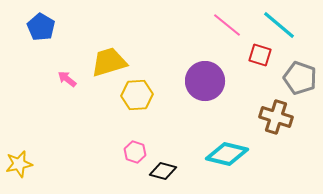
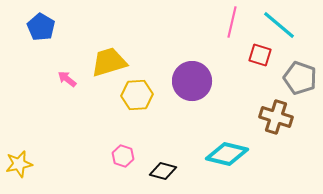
pink line: moved 5 px right, 3 px up; rotated 64 degrees clockwise
purple circle: moved 13 px left
pink hexagon: moved 12 px left, 4 px down
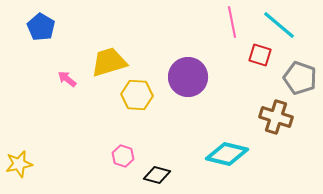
pink line: rotated 24 degrees counterclockwise
purple circle: moved 4 px left, 4 px up
yellow hexagon: rotated 8 degrees clockwise
black diamond: moved 6 px left, 4 px down
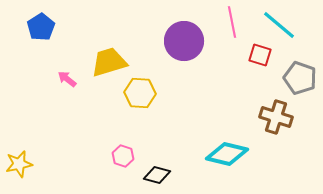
blue pentagon: rotated 8 degrees clockwise
purple circle: moved 4 px left, 36 px up
yellow hexagon: moved 3 px right, 2 px up
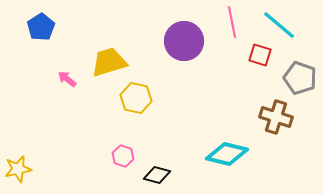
yellow hexagon: moved 4 px left, 5 px down; rotated 8 degrees clockwise
yellow star: moved 1 px left, 5 px down
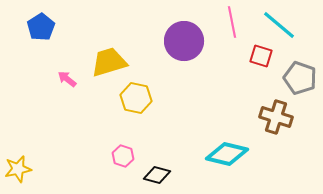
red square: moved 1 px right, 1 px down
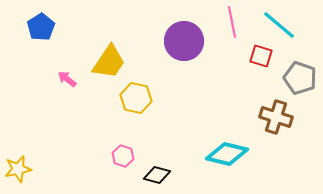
yellow trapezoid: rotated 141 degrees clockwise
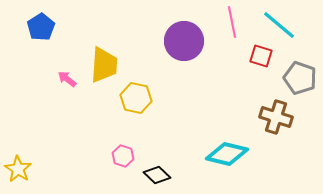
yellow trapezoid: moved 5 px left, 3 px down; rotated 30 degrees counterclockwise
yellow star: rotated 28 degrees counterclockwise
black diamond: rotated 28 degrees clockwise
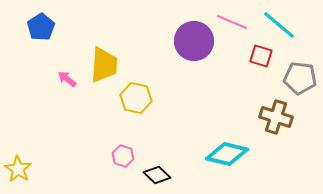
pink line: rotated 56 degrees counterclockwise
purple circle: moved 10 px right
gray pentagon: rotated 12 degrees counterclockwise
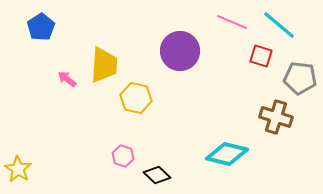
purple circle: moved 14 px left, 10 px down
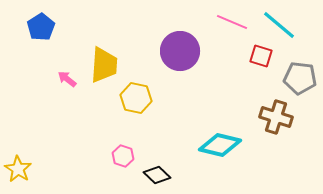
cyan diamond: moved 7 px left, 9 px up
